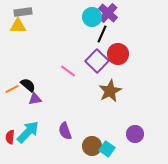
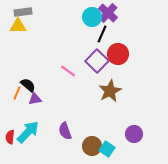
orange line: moved 5 px right, 4 px down; rotated 40 degrees counterclockwise
purple circle: moved 1 px left
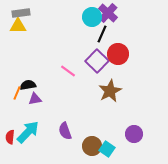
gray rectangle: moved 2 px left, 1 px down
black semicircle: rotated 49 degrees counterclockwise
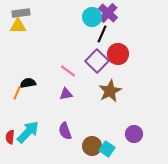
black semicircle: moved 2 px up
purple triangle: moved 31 px right, 5 px up
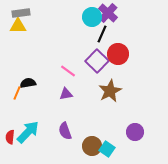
purple circle: moved 1 px right, 2 px up
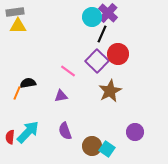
gray rectangle: moved 6 px left, 1 px up
purple triangle: moved 5 px left, 2 px down
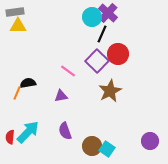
purple circle: moved 15 px right, 9 px down
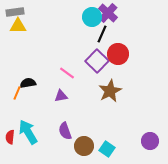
pink line: moved 1 px left, 2 px down
cyan arrow: rotated 75 degrees counterclockwise
brown circle: moved 8 px left
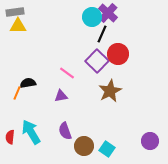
cyan arrow: moved 3 px right
